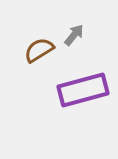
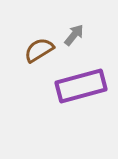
purple rectangle: moved 2 px left, 4 px up
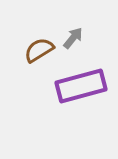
gray arrow: moved 1 px left, 3 px down
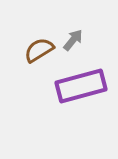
gray arrow: moved 2 px down
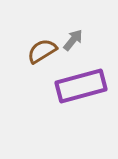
brown semicircle: moved 3 px right, 1 px down
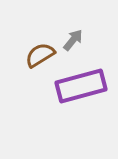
brown semicircle: moved 2 px left, 4 px down
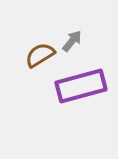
gray arrow: moved 1 px left, 1 px down
